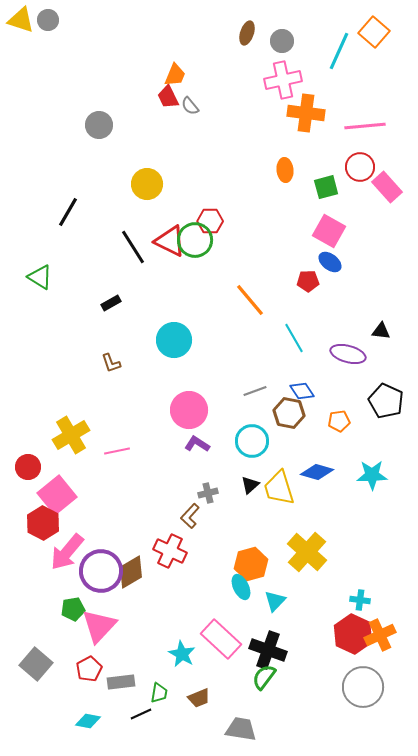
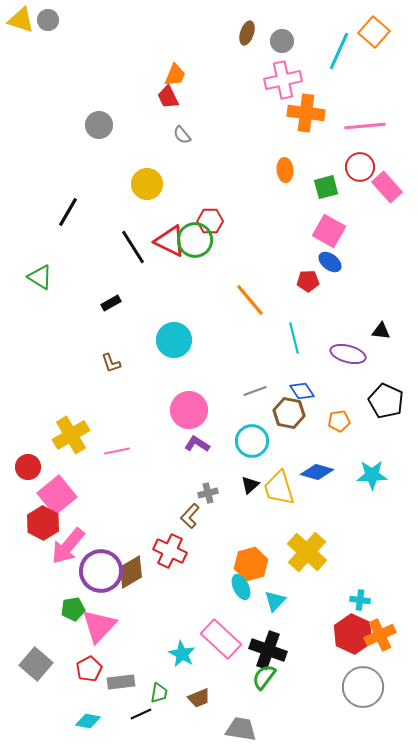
gray semicircle at (190, 106): moved 8 px left, 29 px down
cyan line at (294, 338): rotated 16 degrees clockwise
pink arrow at (67, 552): moved 1 px right, 6 px up
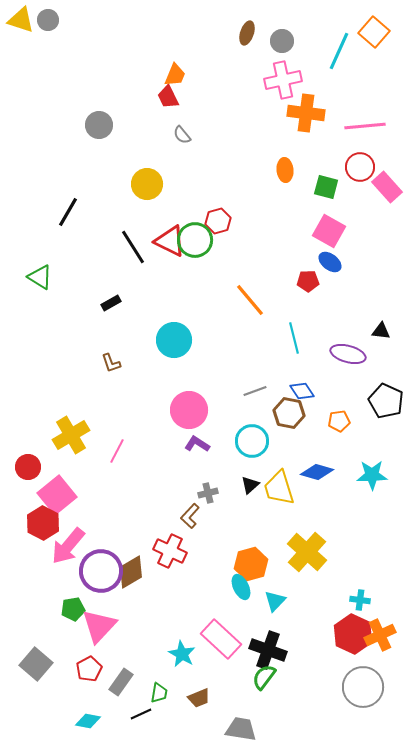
green square at (326, 187): rotated 30 degrees clockwise
red hexagon at (210, 221): moved 8 px right; rotated 15 degrees counterclockwise
pink line at (117, 451): rotated 50 degrees counterclockwise
gray rectangle at (121, 682): rotated 48 degrees counterclockwise
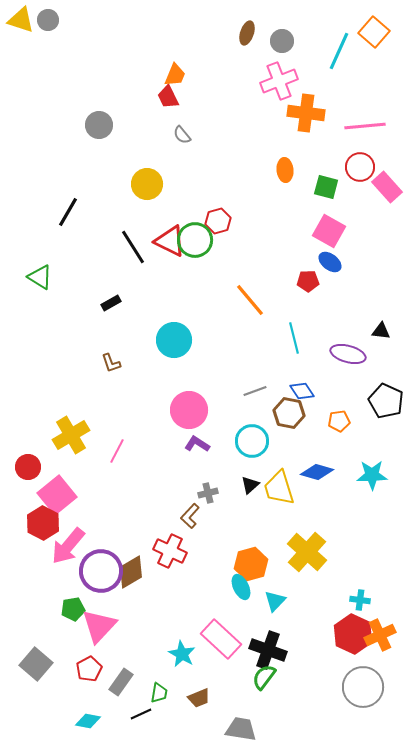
pink cross at (283, 80): moved 4 px left, 1 px down; rotated 9 degrees counterclockwise
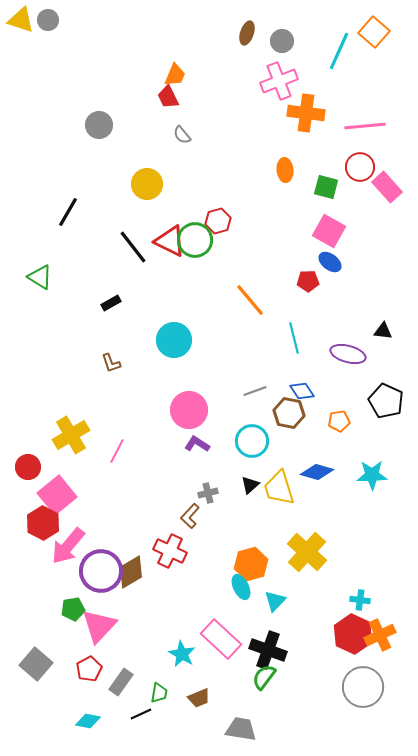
black line at (133, 247): rotated 6 degrees counterclockwise
black triangle at (381, 331): moved 2 px right
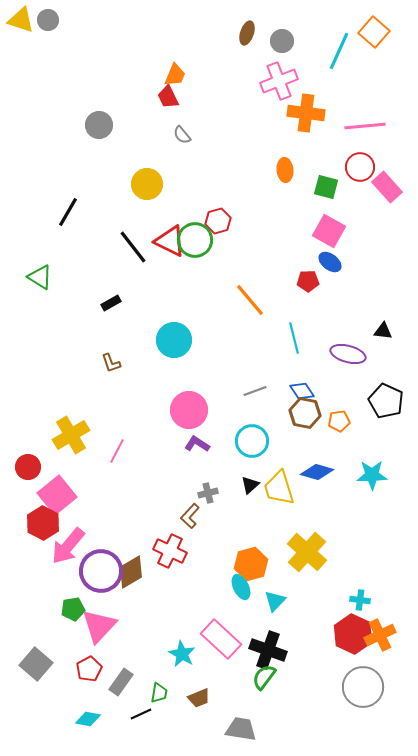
brown hexagon at (289, 413): moved 16 px right
cyan diamond at (88, 721): moved 2 px up
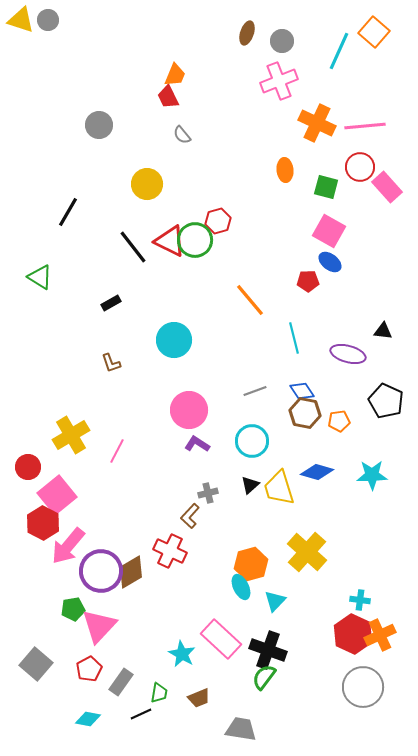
orange cross at (306, 113): moved 11 px right, 10 px down; rotated 18 degrees clockwise
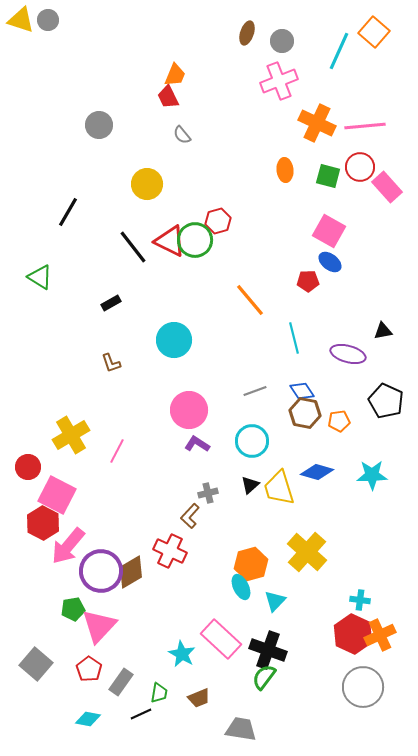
green square at (326, 187): moved 2 px right, 11 px up
black triangle at (383, 331): rotated 18 degrees counterclockwise
pink square at (57, 495): rotated 24 degrees counterclockwise
red pentagon at (89, 669): rotated 10 degrees counterclockwise
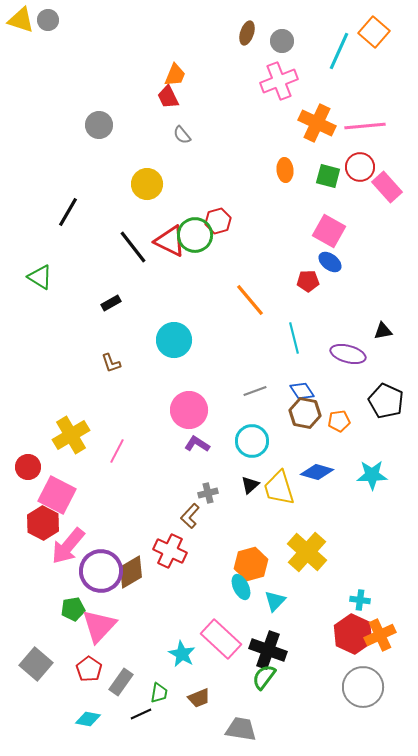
green circle at (195, 240): moved 5 px up
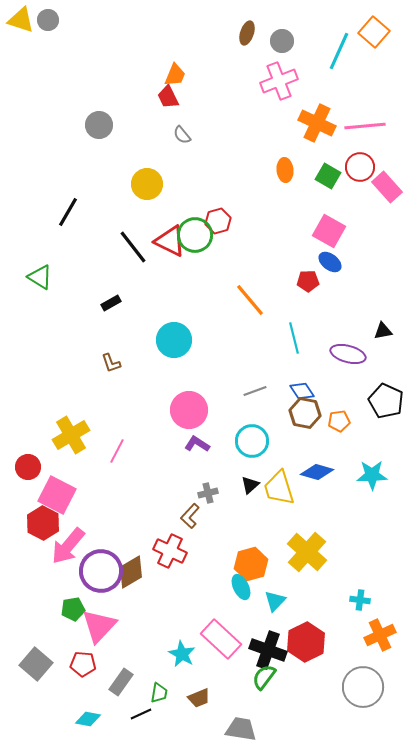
green square at (328, 176): rotated 15 degrees clockwise
red hexagon at (353, 634): moved 47 px left, 8 px down; rotated 9 degrees clockwise
red pentagon at (89, 669): moved 6 px left, 5 px up; rotated 30 degrees counterclockwise
